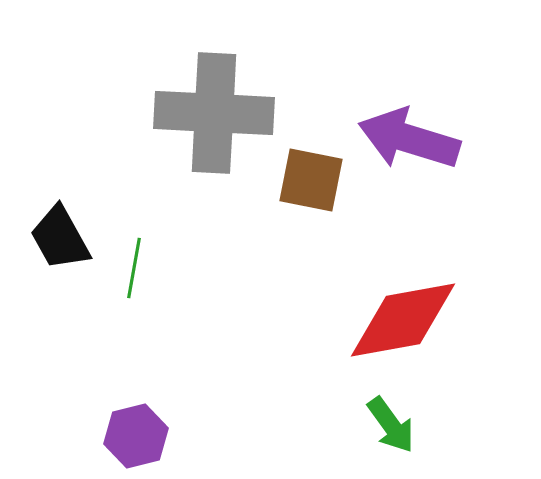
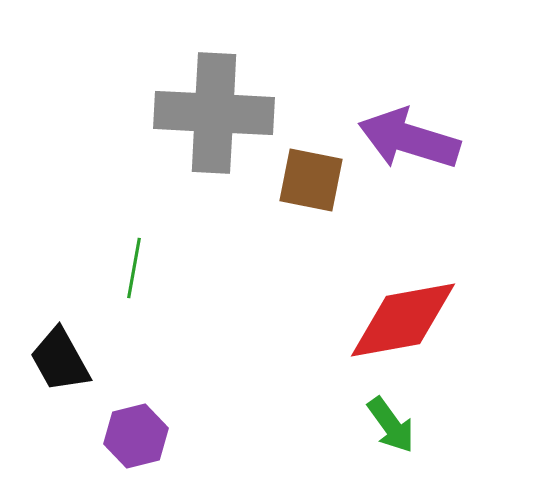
black trapezoid: moved 122 px down
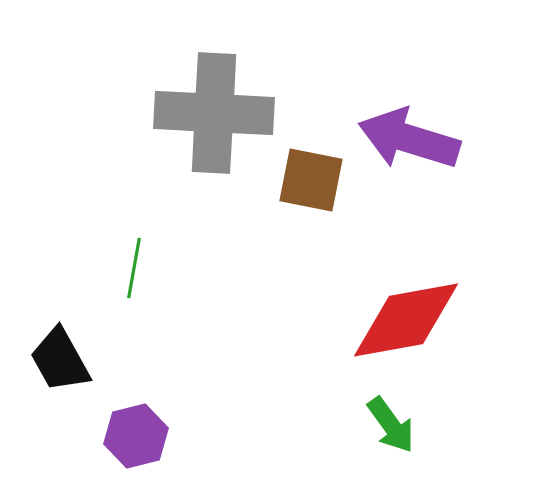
red diamond: moved 3 px right
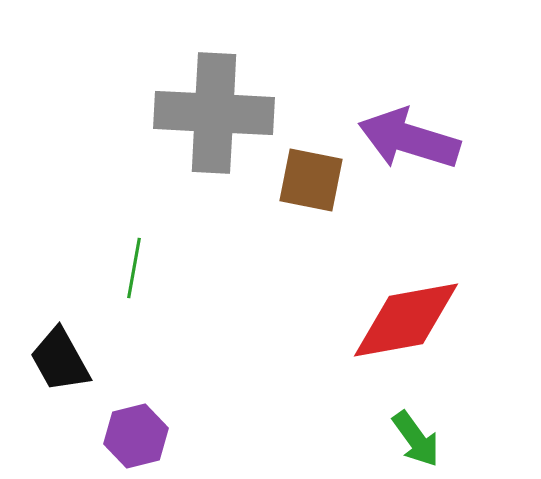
green arrow: moved 25 px right, 14 px down
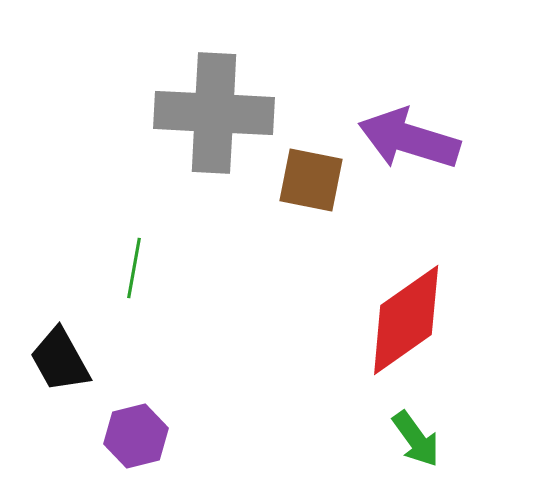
red diamond: rotated 25 degrees counterclockwise
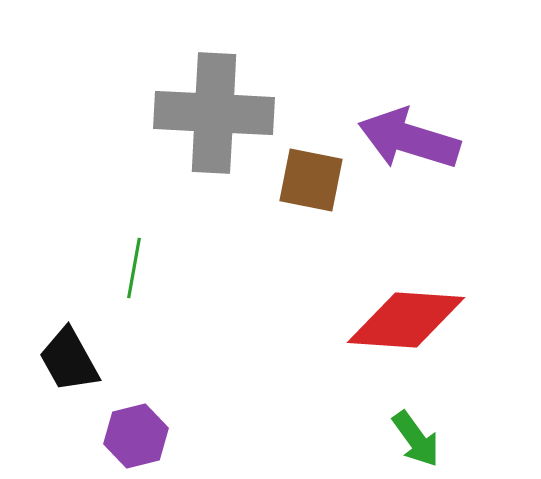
red diamond: rotated 39 degrees clockwise
black trapezoid: moved 9 px right
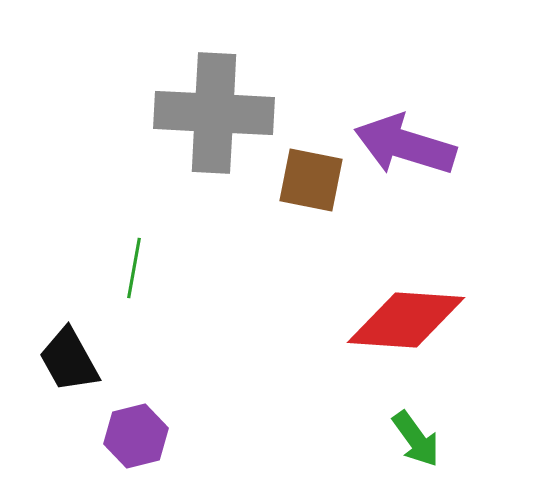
purple arrow: moved 4 px left, 6 px down
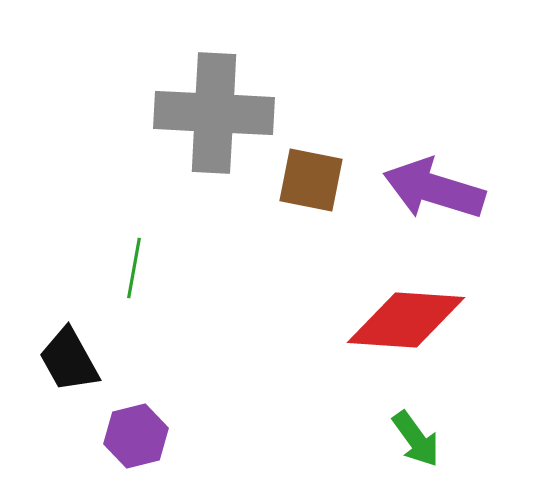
purple arrow: moved 29 px right, 44 px down
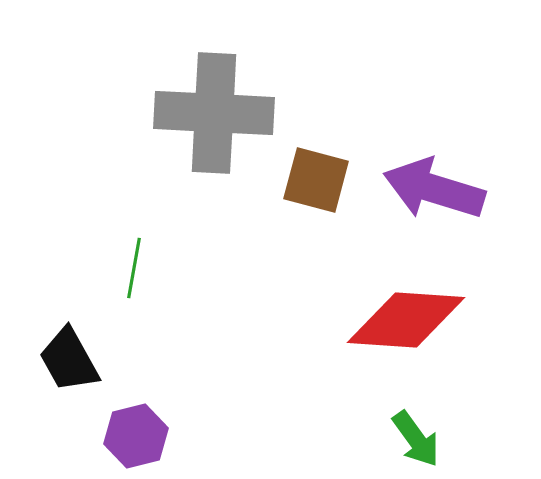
brown square: moved 5 px right; rotated 4 degrees clockwise
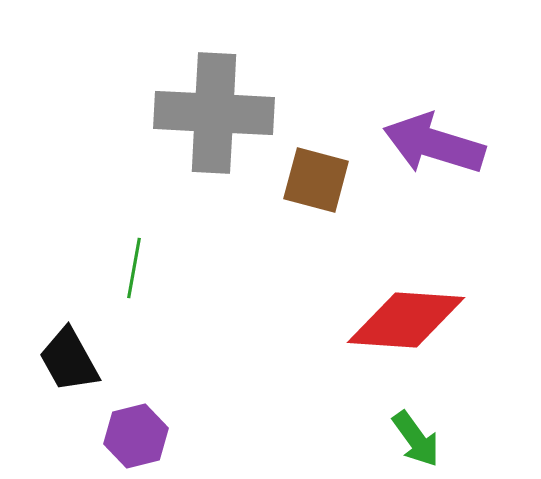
purple arrow: moved 45 px up
